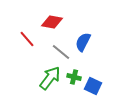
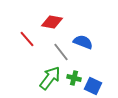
blue semicircle: rotated 84 degrees clockwise
gray line: rotated 12 degrees clockwise
green cross: moved 1 px down
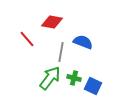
gray line: rotated 48 degrees clockwise
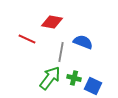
red line: rotated 24 degrees counterclockwise
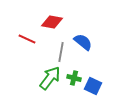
blue semicircle: rotated 18 degrees clockwise
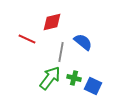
red diamond: rotated 25 degrees counterclockwise
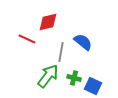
red diamond: moved 4 px left
green arrow: moved 2 px left, 2 px up
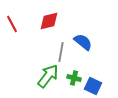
red diamond: moved 1 px right, 1 px up
red line: moved 15 px left, 15 px up; rotated 36 degrees clockwise
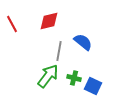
gray line: moved 2 px left, 1 px up
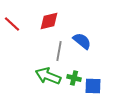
red line: rotated 18 degrees counterclockwise
blue semicircle: moved 1 px left, 1 px up
green arrow: rotated 105 degrees counterclockwise
blue square: rotated 24 degrees counterclockwise
